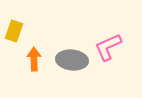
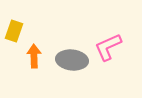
orange arrow: moved 3 px up
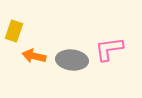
pink L-shape: moved 1 px right, 2 px down; rotated 16 degrees clockwise
orange arrow: rotated 75 degrees counterclockwise
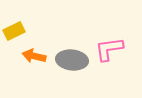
yellow rectangle: rotated 45 degrees clockwise
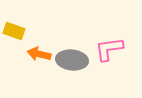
yellow rectangle: rotated 45 degrees clockwise
orange arrow: moved 5 px right, 2 px up
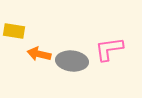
yellow rectangle: rotated 10 degrees counterclockwise
gray ellipse: moved 1 px down
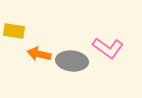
pink L-shape: moved 1 px left, 1 px up; rotated 136 degrees counterclockwise
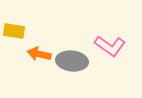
pink L-shape: moved 2 px right, 2 px up
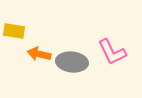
pink L-shape: moved 2 px right, 6 px down; rotated 28 degrees clockwise
gray ellipse: moved 1 px down
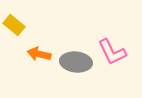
yellow rectangle: moved 6 px up; rotated 30 degrees clockwise
gray ellipse: moved 4 px right
